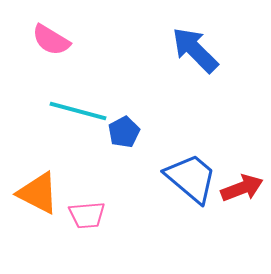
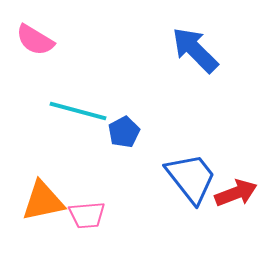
pink semicircle: moved 16 px left
blue trapezoid: rotated 12 degrees clockwise
red arrow: moved 6 px left, 5 px down
orange triangle: moved 5 px right, 8 px down; rotated 39 degrees counterclockwise
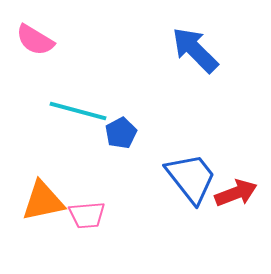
blue pentagon: moved 3 px left, 1 px down
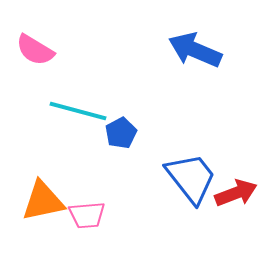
pink semicircle: moved 10 px down
blue arrow: rotated 22 degrees counterclockwise
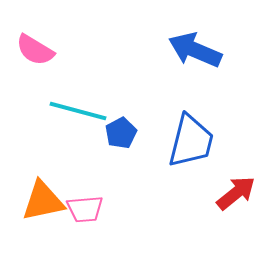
blue trapezoid: moved 37 px up; rotated 52 degrees clockwise
red arrow: rotated 18 degrees counterclockwise
pink trapezoid: moved 2 px left, 6 px up
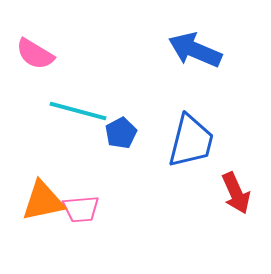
pink semicircle: moved 4 px down
red arrow: rotated 105 degrees clockwise
pink trapezoid: moved 4 px left
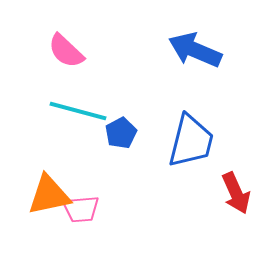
pink semicircle: moved 31 px right, 3 px up; rotated 12 degrees clockwise
orange triangle: moved 6 px right, 6 px up
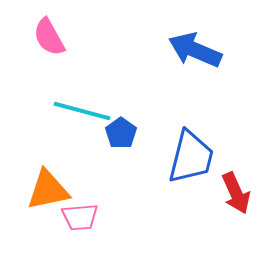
pink semicircle: moved 17 px left, 14 px up; rotated 18 degrees clockwise
cyan line: moved 4 px right
blue pentagon: rotated 8 degrees counterclockwise
blue trapezoid: moved 16 px down
orange triangle: moved 1 px left, 5 px up
pink trapezoid: moved 1 px left, 8 px down
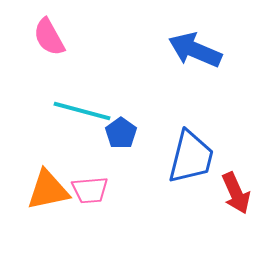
pink trapezoid: moved 10 px right, 27 px up
